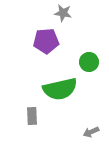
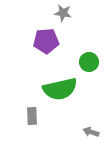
gray arrow: rotated 42 degrees clockwise
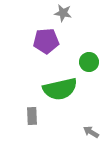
gray arrow: rotated 14 degrees clockwise
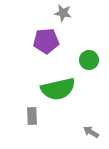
green circle: moved 2 px up
green semicircle: moved 2 px left
